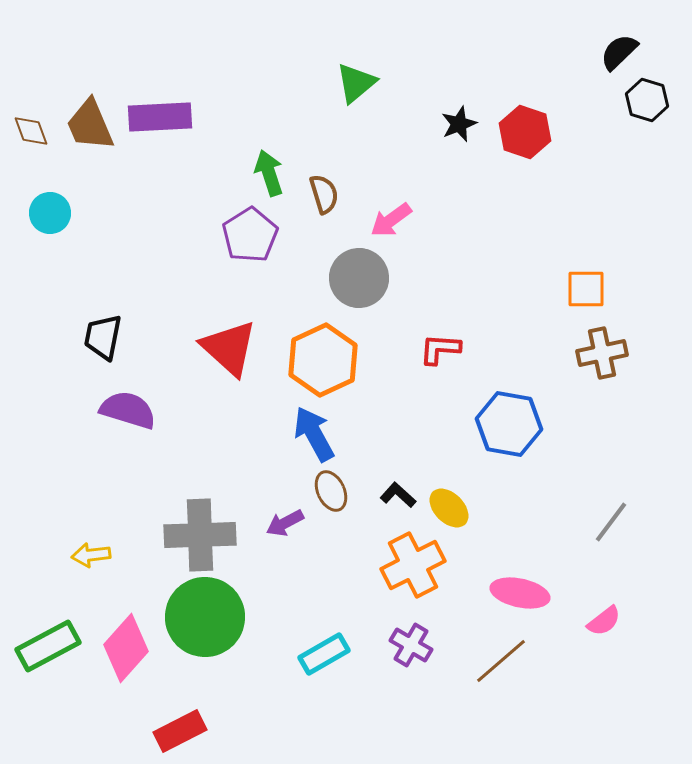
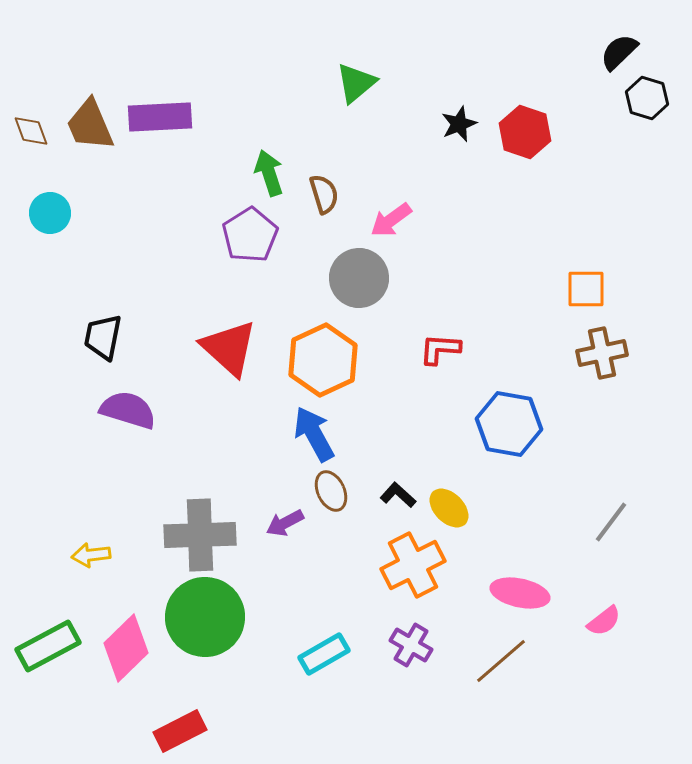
black hexagon: moved 2 px up
pink diamond: rotated 4 degrees clockwise
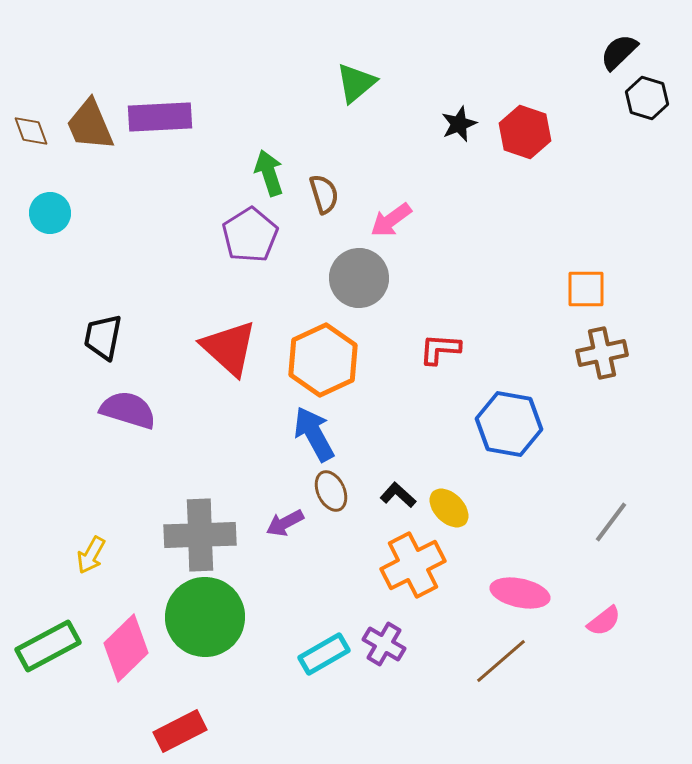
yellow arrow: rotated 54 degrees counterclockwise
purple cross: moved 27 px left, 1 px up
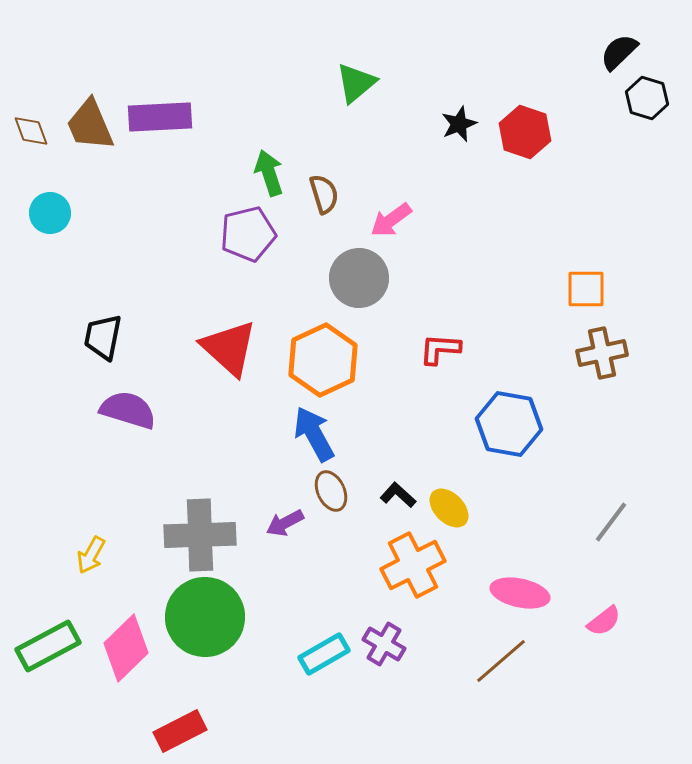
purple pentagon: moved 2 px left, 1 px up; rotated 18 degrees clockwise
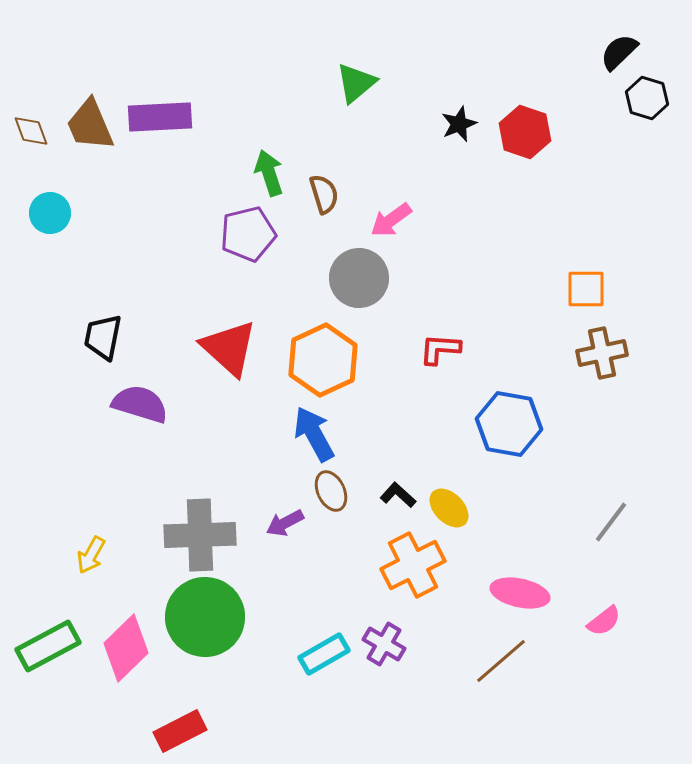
purple semicircle: moved 12 px right, 6 px up
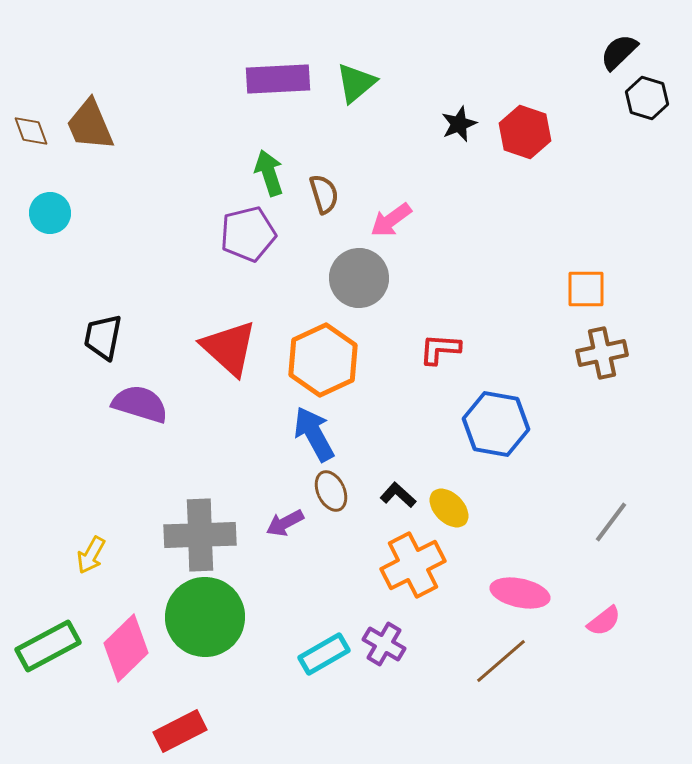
purple rectangle: moved 118 px right, 38 px up
blue hexagon: moved 13 px left
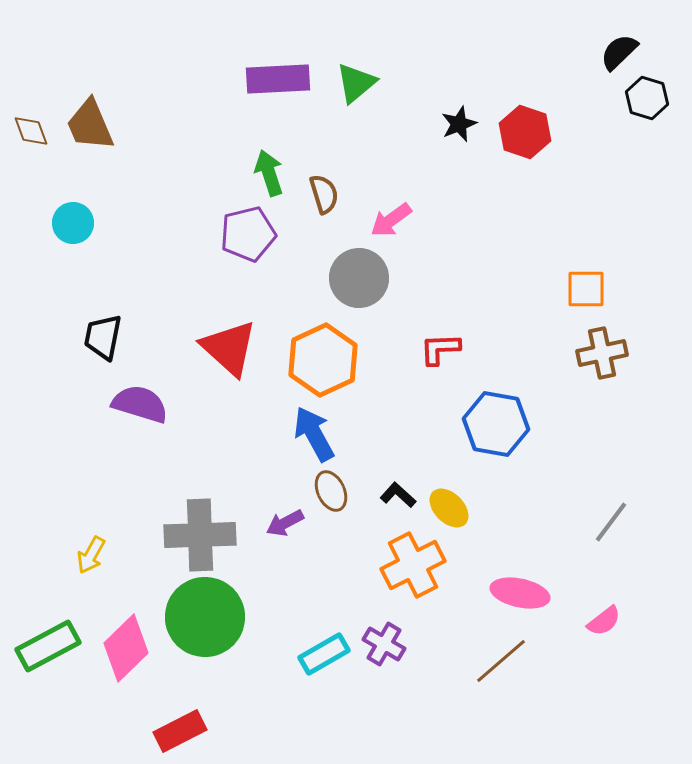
cyan circle: moved 23 px right, 10 px down
red L-shape: rotated 6 degrees counterclockwise
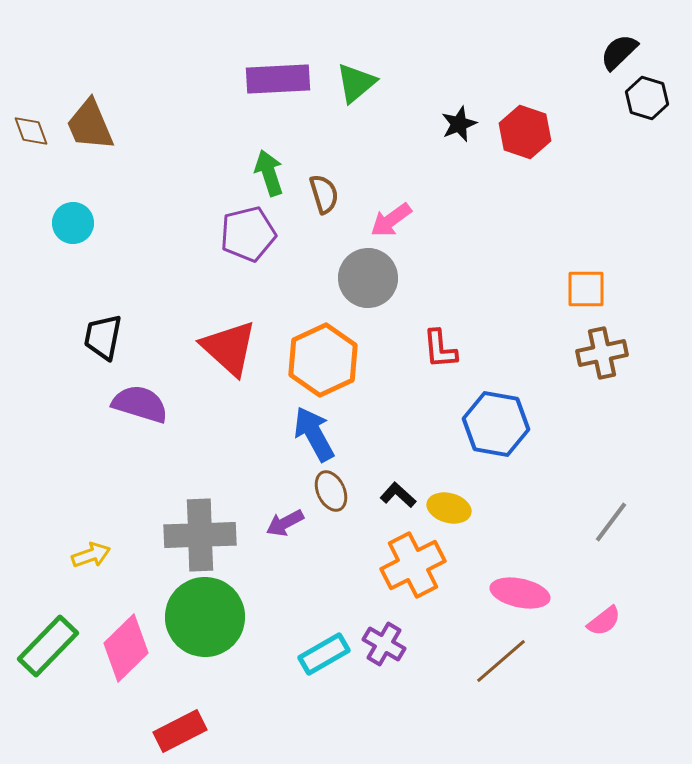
gray circle: moved 9 px right
red L-shape: rotated 93 degrees counterclockwise
yellow ellipse: rotated 30 degrees counterclockwise
yellow arrow: rotated 138 degrees counterclockwise
green rectangle: rotated 18 degrees counterclockwise
